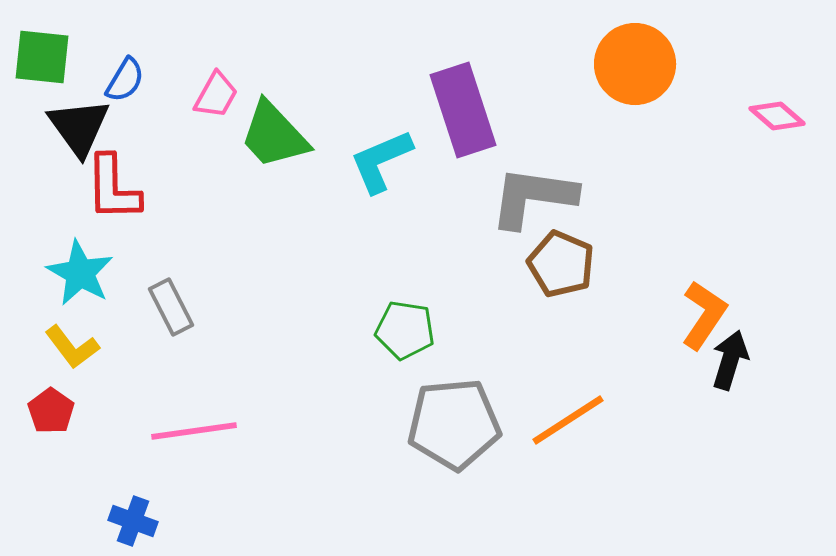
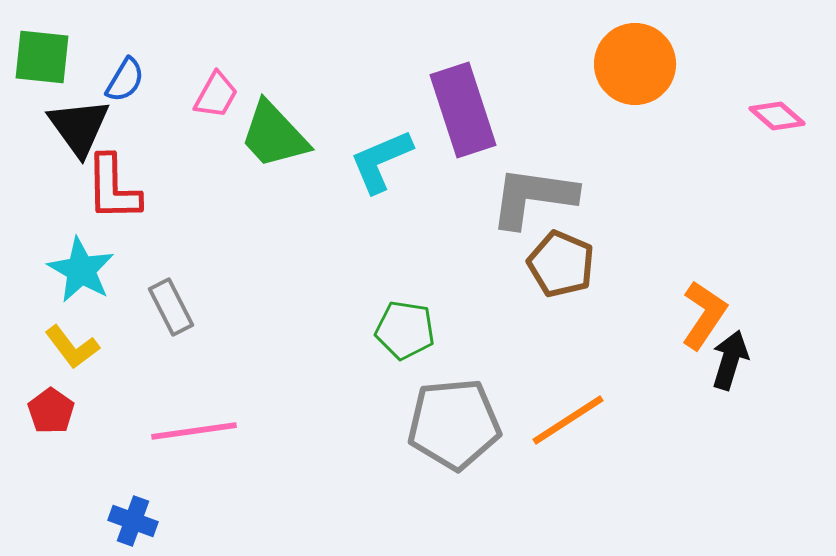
cyan star: moved 1 px right, 3 px up
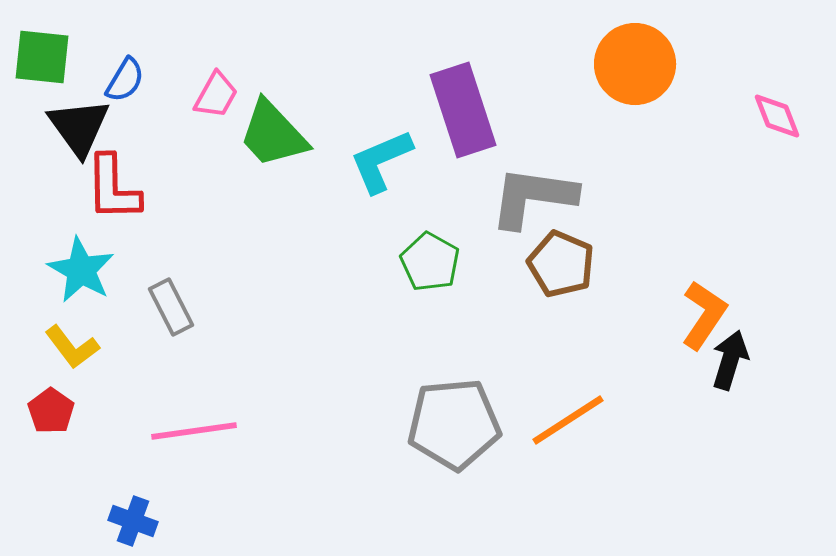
pink diamond: rotated 28 degrees clockwise
green trapezoid: moved 1 px left, 1 px up
green pentagon: moved 25 px right, 68 px up; rotated 20 degrees clockwise
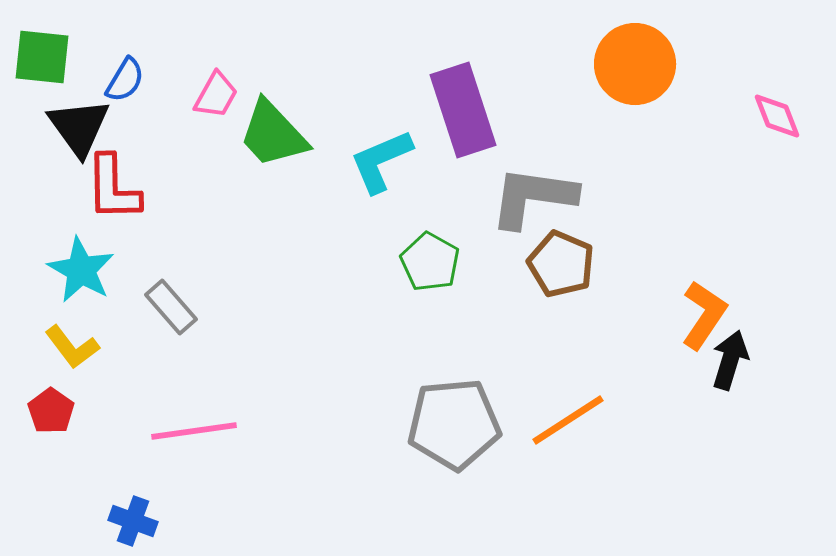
gray rectangle: rotated 14 degrees counterclockwise
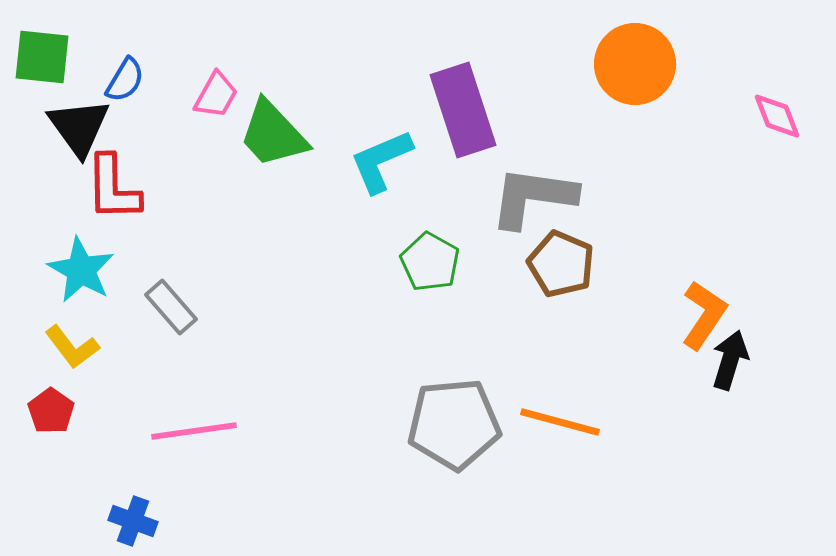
orange line: moved 8 px left, 2 px down; rotated 48 degrees clockwise
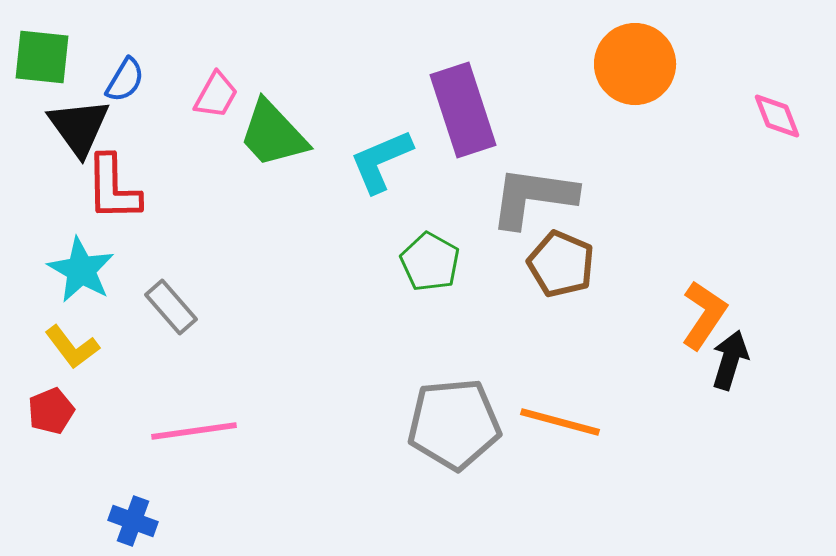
red pentagon: rotated 15 degrees clockwise
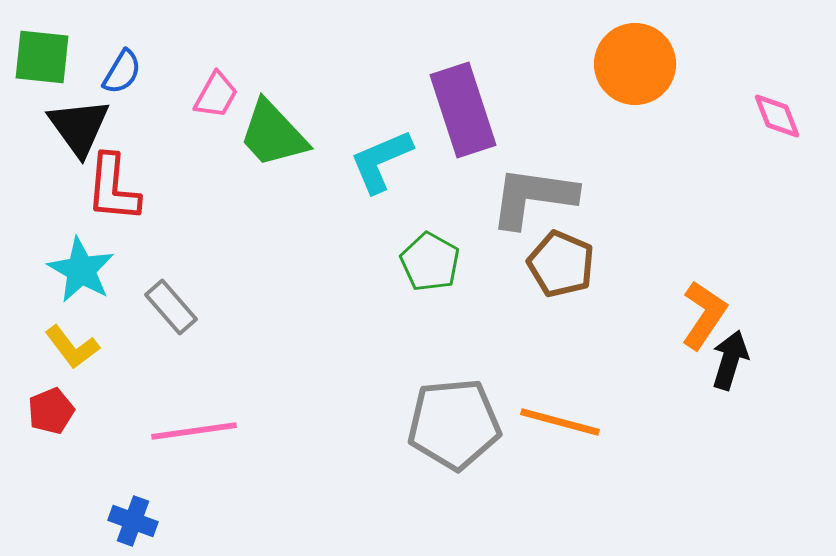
blue semicircle: moved 3 px left, 8 px up
red L-shape: rotated 6 degrees clockwise
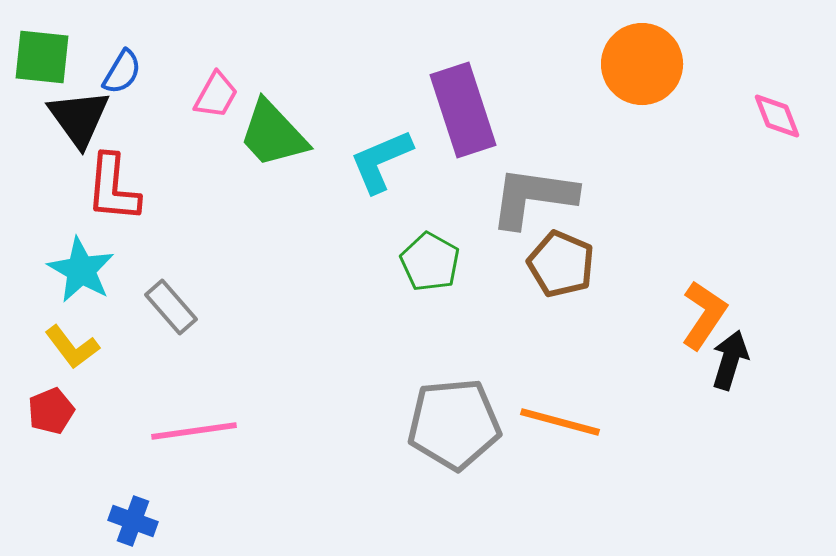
orange circle: moved 7 px right
black triangle: moved 9 px up
